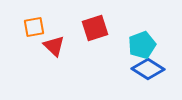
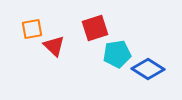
orange square: moved 2 px left, 2 px down
cyan pentagon: moved 25 px left, 9 px down; rotated 12 degrees clockwise
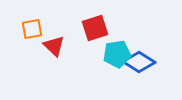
blue diamond: moved 9 px left, 7 px up
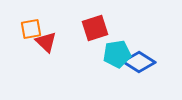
orange square: moved 1 px left
red triangle: moved 8 px left, 4 px up
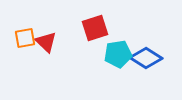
orange square: moved 6 px left, 9 px down
cyan pentagon: moved 1 px right
blue diamond: moved 7 px right, 4 px up
